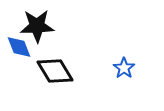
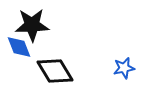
black star: moved 5 px left, 1 px up
blue star: rotated 25 degrees clockwise
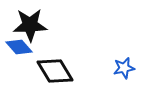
black star: moved 2 px left
blue diamond: rotated 20 degrees counterclockwise
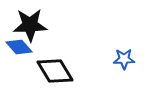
blue star: moved 9 px up; rotated 10 degrees clockwise
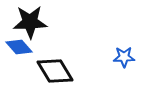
black star: moved 3 px up
blue star: moved 2 px up
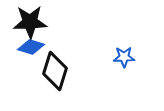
blue diamond: moved 12 px right; rotated 32 degrees counterclockwise
black diamond: rotated 48 degrees clockwise
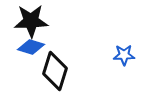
black star: moved 1 px right, 1 px up
blue star: moved 2 px up
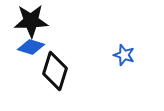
blue star: rotated 20 degrees clockwise
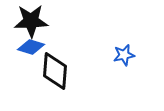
blue star: rotated 30 degrees counterclockwise
black diamond: rotated 12 degrees counterclockwise
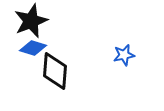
black star: rotated 20 degrees counterclockwise
blue diamond: moved 2 px right, 1 px down
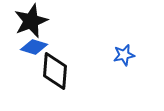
blue diamond: moved 1 px right, 1 px up
